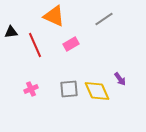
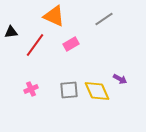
red line: rotated 60 degrees clockwise
purple arrow: rotated 24 degrees counterclockwise
gray square: moved 1 px down
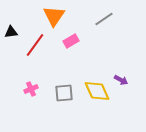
orange triangle: rotated 40 degrees clockwise
pink rectangle: moved 3 px up
purple arrow: moved 1 px right, 1 px down
gray square: moved 5 px left, 3 px down
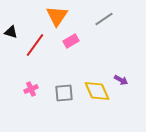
orange triangle: moved 3 px right
black triangle: rotated 24 degrees clockwise
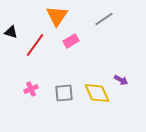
yellow diamond: moved 2 px down
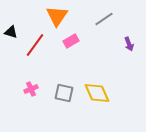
purple arrow: moved 8 px right, 36 px up; rotated 40 degrees clockwise
gray square: rotated 18 degrees clockwise
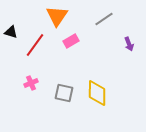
pink cross: moved 6 px up
yellow diamond: rotated 24 degrees clockwise
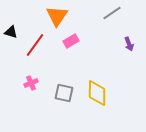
gray line: moved 8 px right, 6 px up
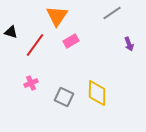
gray square: moved 4 px down; rotated 12 degrees clockwise
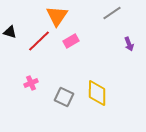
black triangle: moved 1 px left
red line: moved 4 px right, 4 px up; rotated 10 degrees clockwise
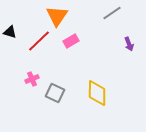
pink cross: moved 1 px right, 4 px up
gray square: moved 9 px left, 4 px up
